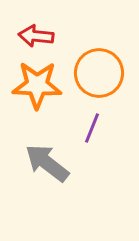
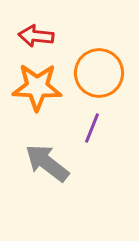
orange star: moved 2 px down
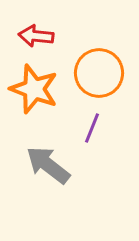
orange star: moved 3 px left, 2 px down; rotated 18 degrees clockwise
gray arrow: moved 1 px right, 2 px down
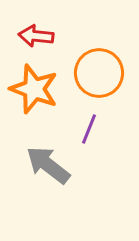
purple line: moved 3 px left, 1 px down
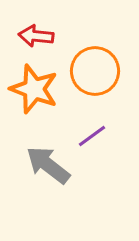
orange circle: moved 4 px left, 2 px up
purple line: moved 3 px right, 7 px down; rotated 32 degrees clockwise
